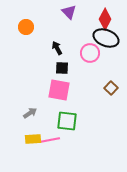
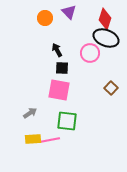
red diamond: rotated 10 degrees counterclockwise
orange circle: moved 19 px right, 9 px up
black arrow: moved 2 px down
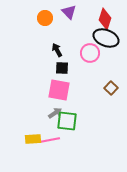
gray arrow: moved 25 px right
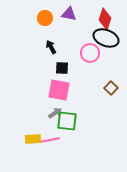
purple triangle: moved 2 px down; rotated 35 degrees counterclockwise
black arrow: moved 6 px left, 3 px up
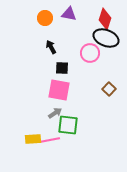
brown square: moved 2 px left, 1 px down
green square: moved 1 px right, 4 px down
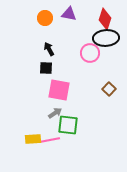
black ellipse: rotated 25 degrees counterclockwise
black arrow: moved 2 px left, 2 px down
black square: moved 16 px left
